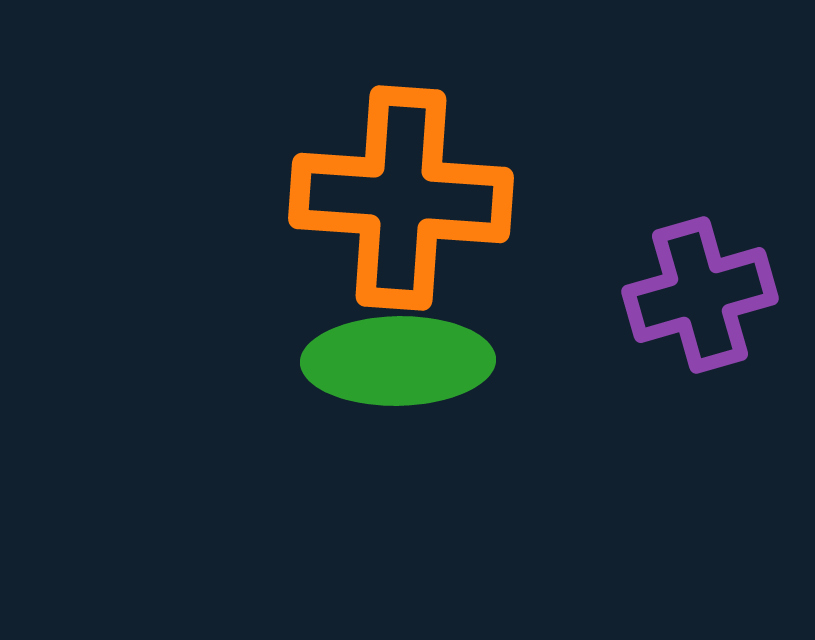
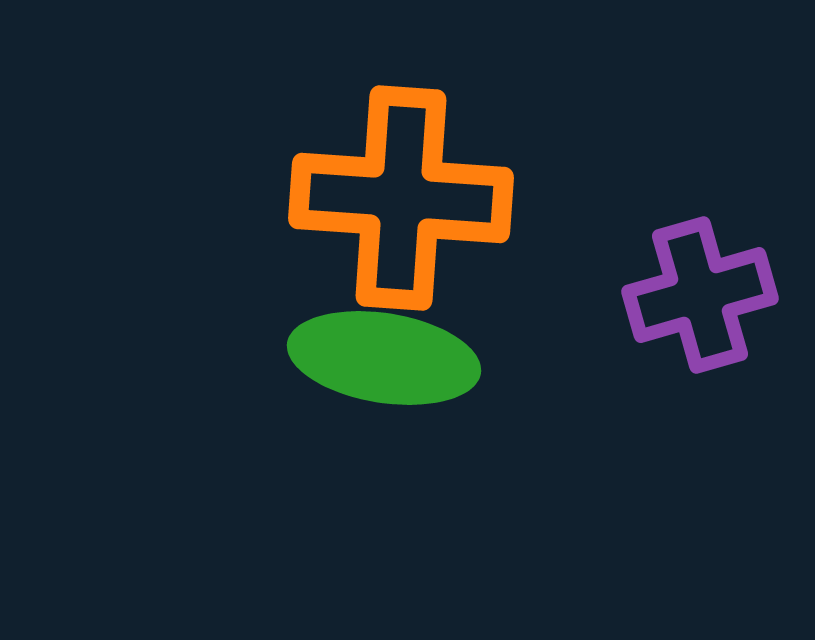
green ellipse: moved 14 px left, 3 px up; rotated 10 degrees clockwise
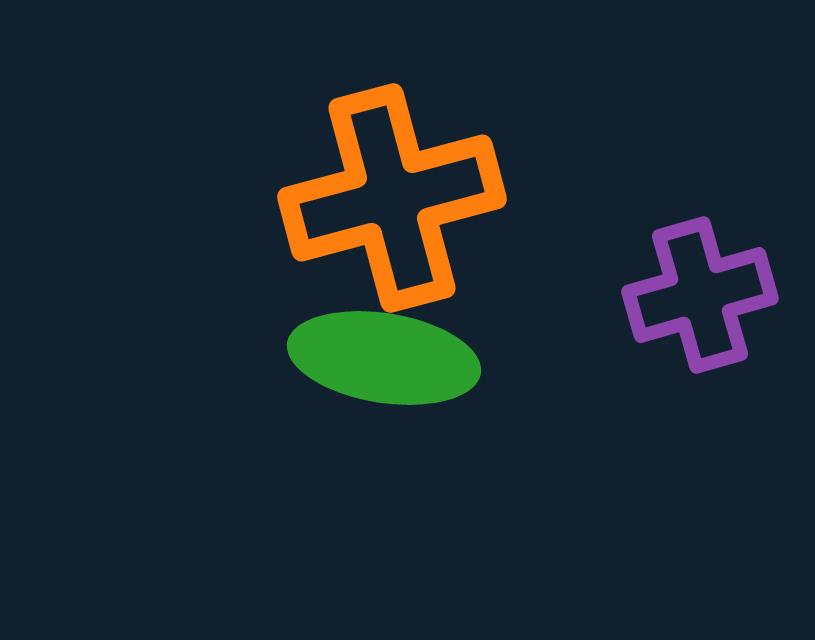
orange cross: moved 9 px left; rotated 19 degrees counterclockwise
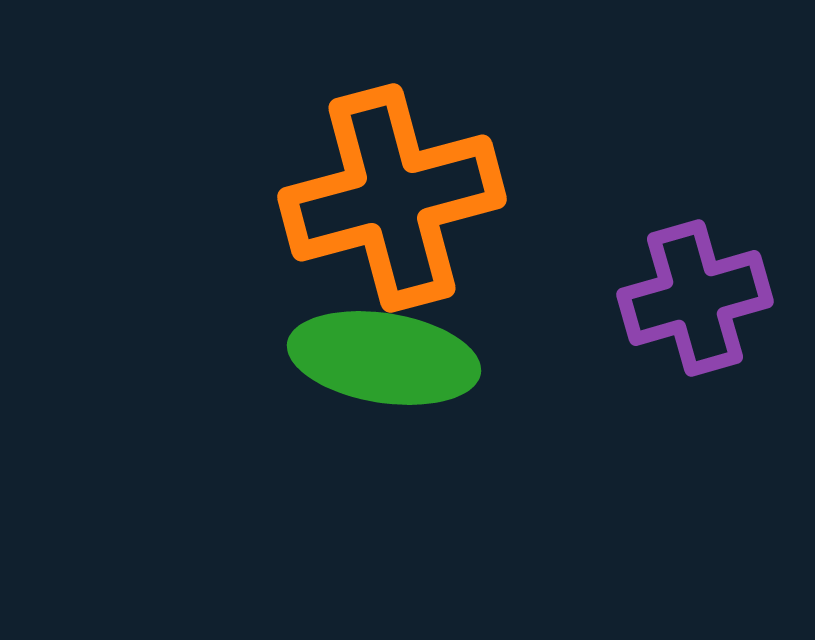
purple cross: moved 5 px left, 3 px down
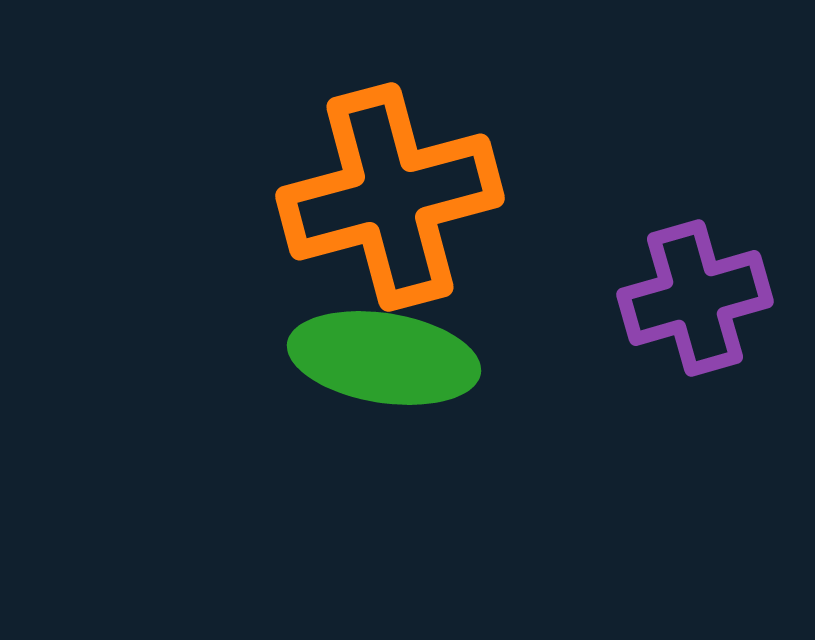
orange cross: moved 2 px left, 1 px up
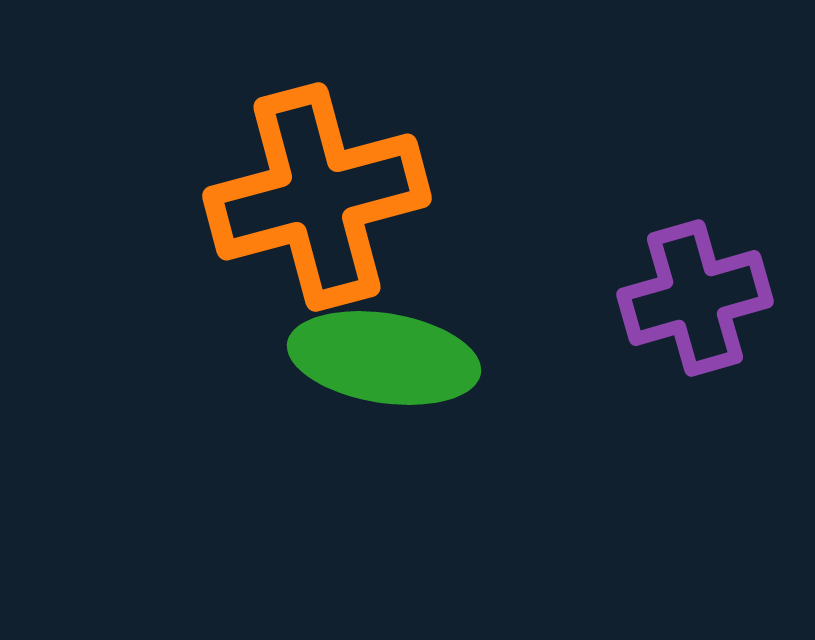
orange cross: moved 73 px left
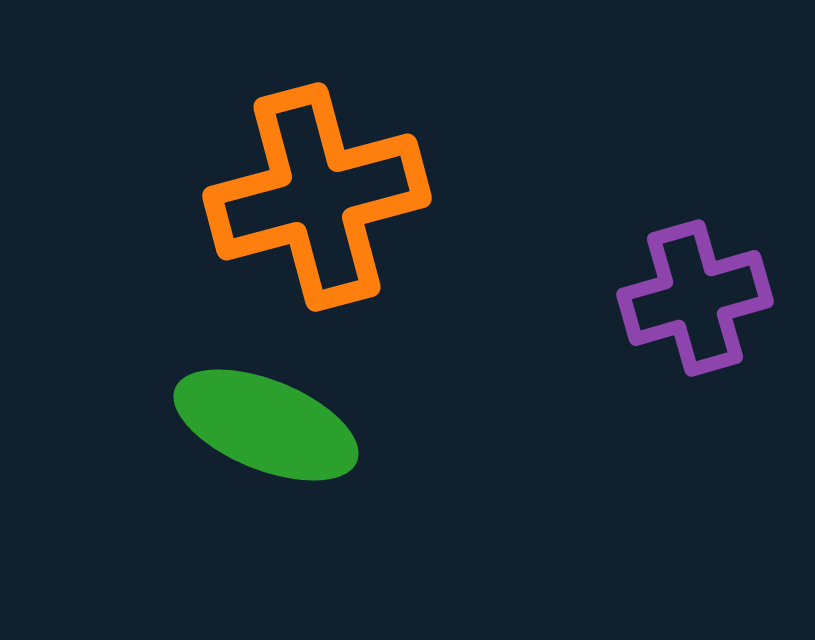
green ellipse: moved 118 px left, 67 px down; rotated 13 degrees clockwise
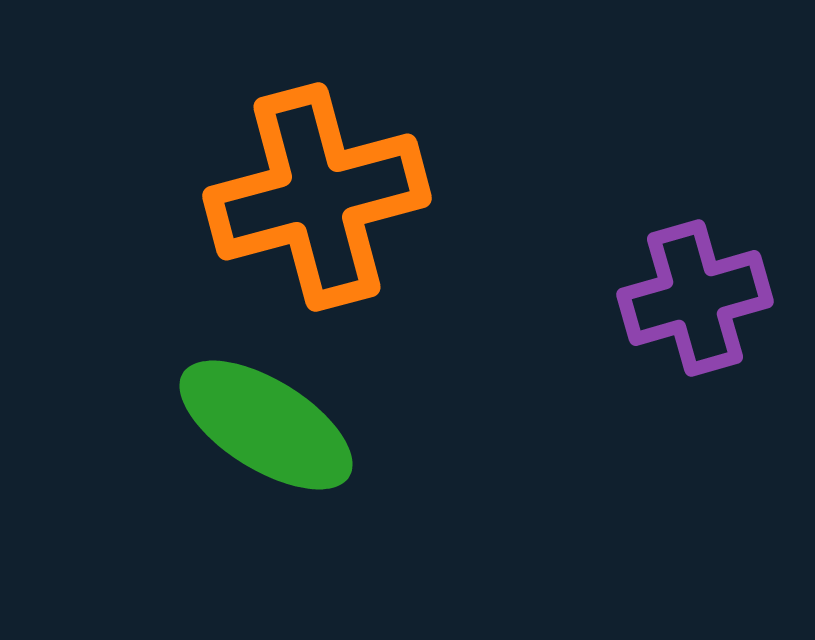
green ellipse: rotated 10 degrees clockwise
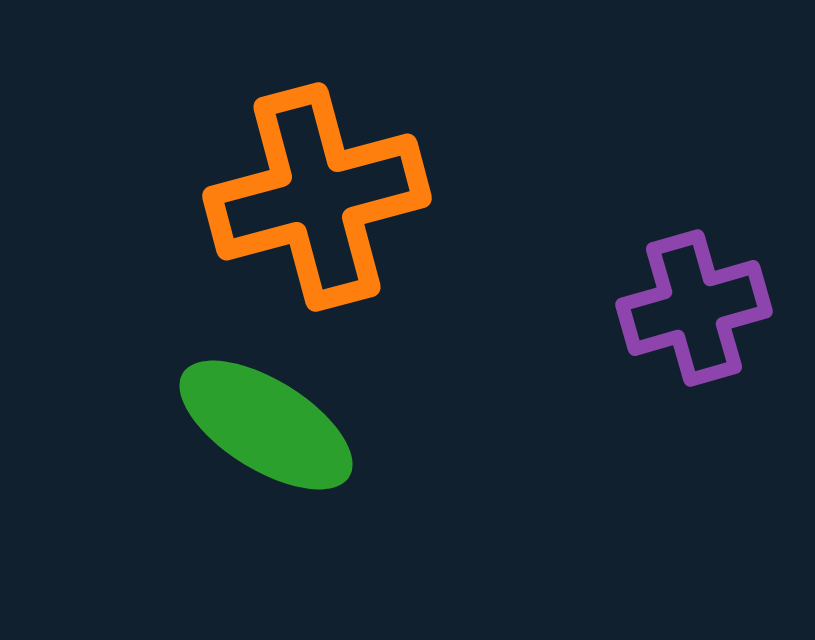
purple cross: moved 1 px left, 10 px down
